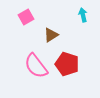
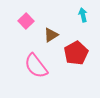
pink square: moved 4 px down; rotated 14 degrees counterclockwise
red pentagon: moved 9 px right, 11 px up; rotated 25 degrees clockwise
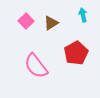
brown triangle: moved 12 px up
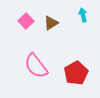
red pentagon: moved 20 px down
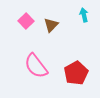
cyan arrow: moved 1 px right
brown triangle: moved 2 px down; rotated 14 degrees counterclockwise
